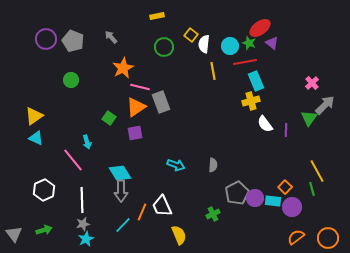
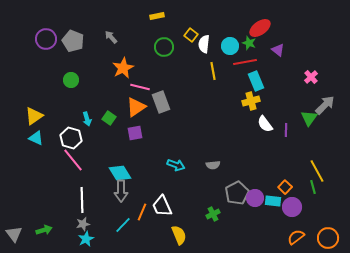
purple triangle at (272, 43): moved 6 px right, 7 px down
pink cross at (312, 83): moved 1 px left, 6 px up
cyan arrow at (87, 142): moved 23 px up
gray semicircle at (213, 165): rotated 80 degrees clockwise
green line at (312, 189): moved 1 px right, 2 px up
white hexagon at (44, 190): moved 27 px right, 52 px up; rotated 20 degrees counterclockwise
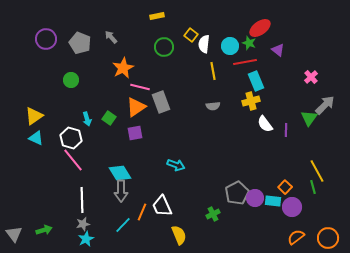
gray pentagon at (73, 41): moved 7 px right, 2 px down
gray semicircle at (213, 165): moved 59 px up
